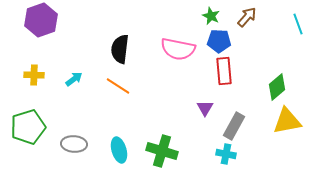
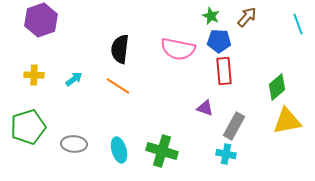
purple triangle: rotated 42 degrees counterclockwise
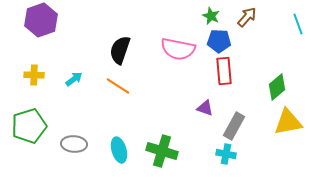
black semicircle: moved 1 px down; rotated 12 degrees clockwise
yellow triangle: moved 1 px right, 1 px down
green pentagon: moved 1 px right, 1 px up
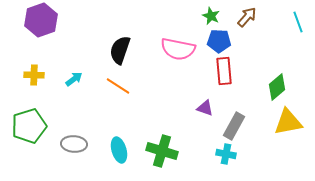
cyan line: moved 2 px up
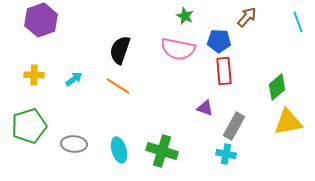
green star: moved 26 px left
